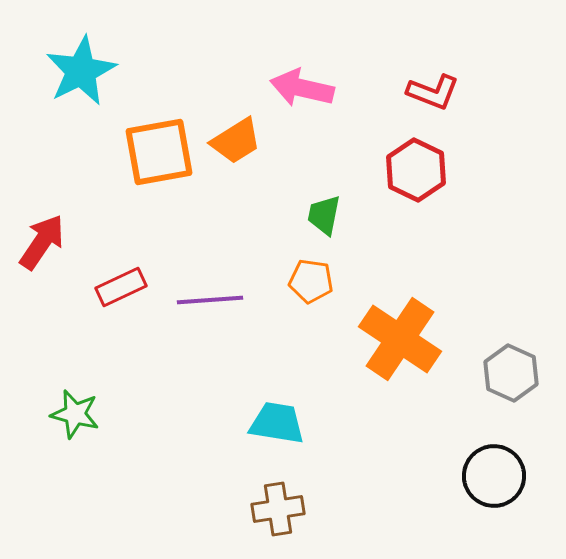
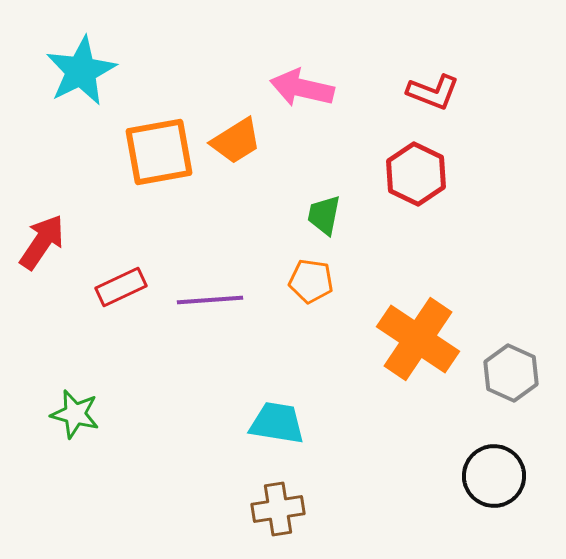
red hexagon: moved 4 px down
orange cross: moved 18 px right
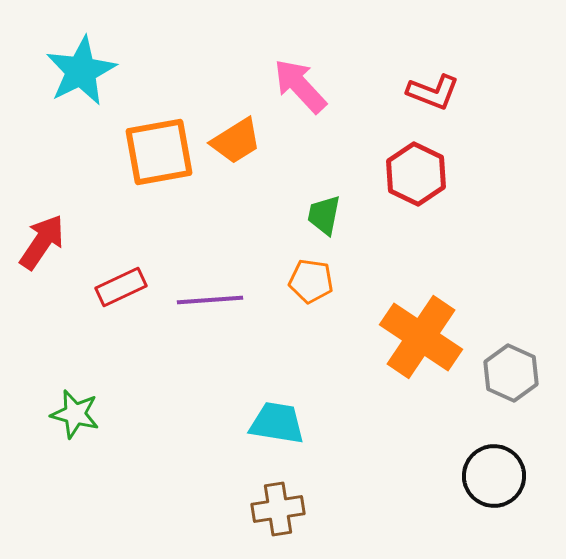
pink arrow: moved 2 px left, 2 px up; rotated 34 degrees clockwise
orange cross: moved 3 px right, 2 px up
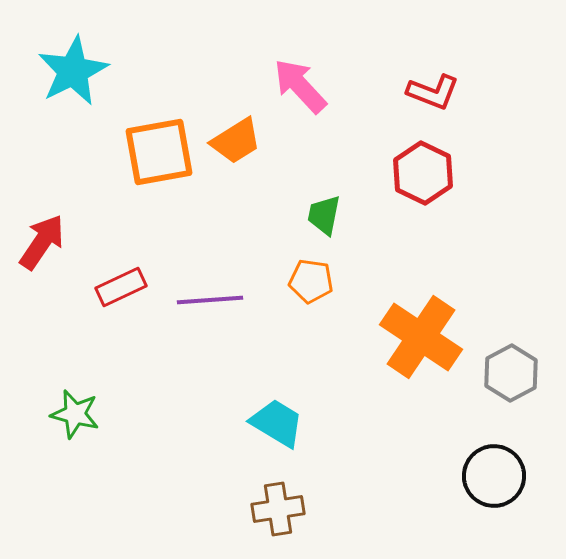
cyan star: moved 8 px left
red hexagon: moved 7 px right, 1 px up
gray hexagon: rotated 8 degrees clockwise
cyan trapezoid: rotated 22 degrees clockwise
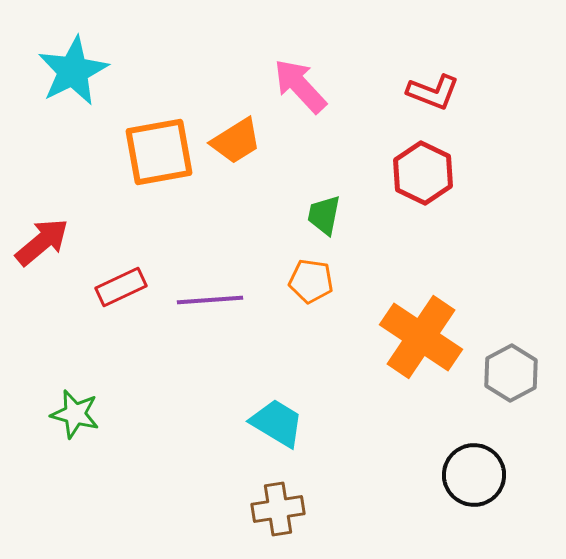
red arrow: rotated 16 degrees clockwise
black circle: moved 20 px left, 1 px up
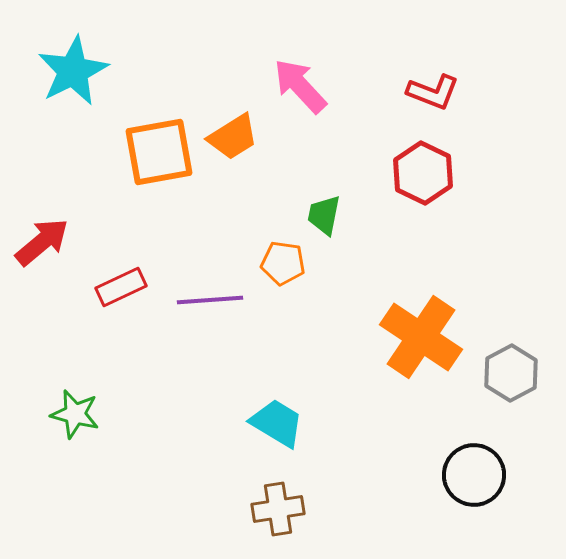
orange trapezoid: moved 3 px left, 4 px up
orange pentagon: moved 28 px left, 18 px up
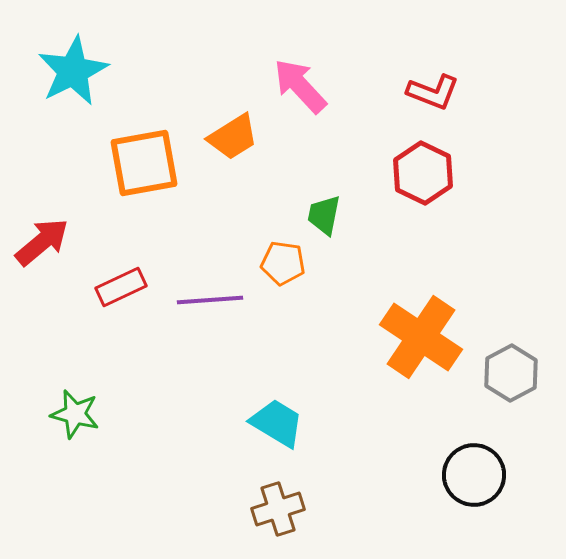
orange square: moved 15 px left, 11 px down
brown cross: rotated 9 degrees counterclockwise
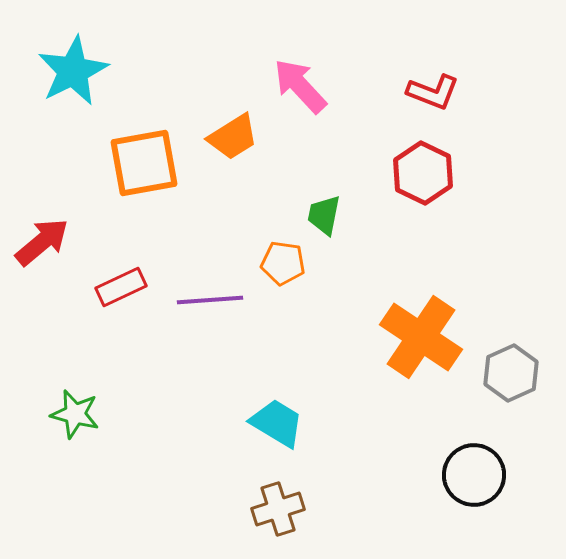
gray hexagon: rotated 4 degrees clockwise
